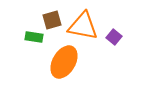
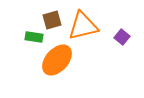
orange triangle: rotated 24 degrees counterclockwise
purple square: moved 8 px right
orange ellipse: moved 7 px left, 2 px up; rotated 12 degrees clockwise
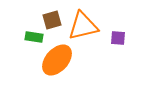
purple square: moved 4 px left, 1 px down; rotated 35 degrees counterclockwise
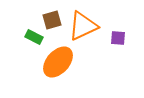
orange triangle: rotated 12 degrees counterclockwise
green rectangle: rotated 18 degrees clockwise
orange ellipse: moved 1 px right, 2 px down
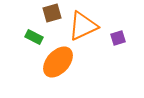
brown square: moved 7 px up
purple square: rotated 21 degrees counterclockwise
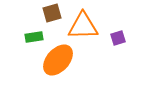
orange triangle: rotated 24 degrees clockwise
green rectangle: rotated 36 degrees counterclockwise
orange ellipse: moved 2 px up
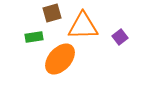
purple square: moved 2 px right, 1 px up; rotated 21 degrees counterclockwise
orange ellipse: moved 2 px right, 1 px up
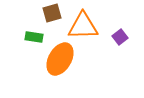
green rectangle: rotated 18 degrees clockwise
orange ellipse: rotated 12 degrees counterclockwise
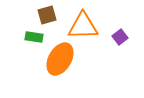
brown square: moved 5 px left, 2 px down
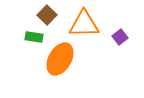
brown square: rotated 30 degrees counterclockwise
orange triangle: moved 1 px right, 2 px up
